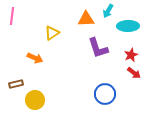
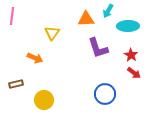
yellow triangle: rotated 21 degrees counterclockwise
red star: rotated 16 degrees counterclockwise
yellow circle: moved 9 px right
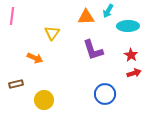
orange triangle: moved 2 px up
purple L-shape: moved 5 px left, 2 px down
red arrow: rotated 56 degrees counterclockwise
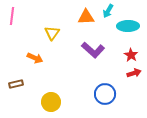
purple L-shape: rotated 30 degrees counterclockwise
yellow circle: moved 7 px right, 2 px down
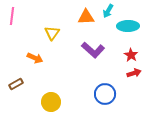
brown rectangle: rotated 16 degrees counterclockwise
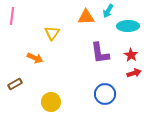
purple L-shape: moved 7 px right, 3 px down; rotated 40 degrees clockwise
brown rectangle: moved 1 px left
